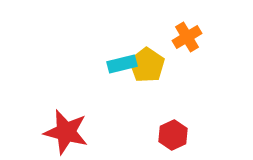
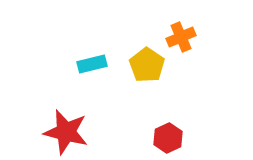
orange cross: moved 6 px left; rotated 8 degrees clockwise
cyan rectangle: moved 30 px left
red hexagon: moved 5 px left, 3 px down
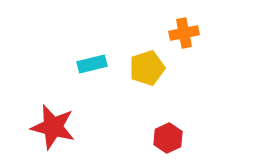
orange cross: moved 3 px right, 4 px up; rotated 12 degrees clockwise
yellow pentagon: moved 3 px down; rotated 20 degrees clockwise
red star: moved 13 px left, 5 px up
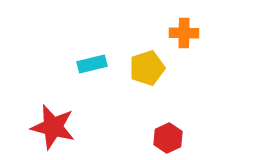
orange cross: rotated 12 degrees clockwise
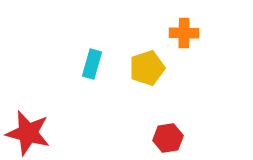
cyan rectangle: rotated 60 degrees counterclockwise
red star: moved 25 px left, 6 px down
red hexagon: rotated 16 degrees clockwise
